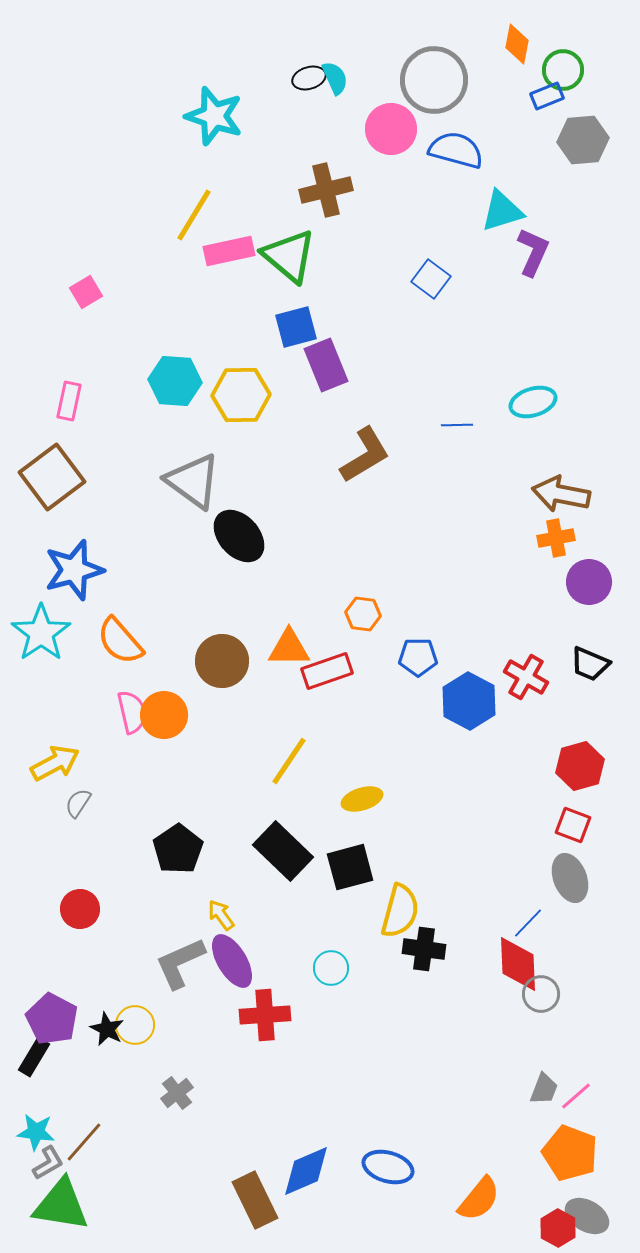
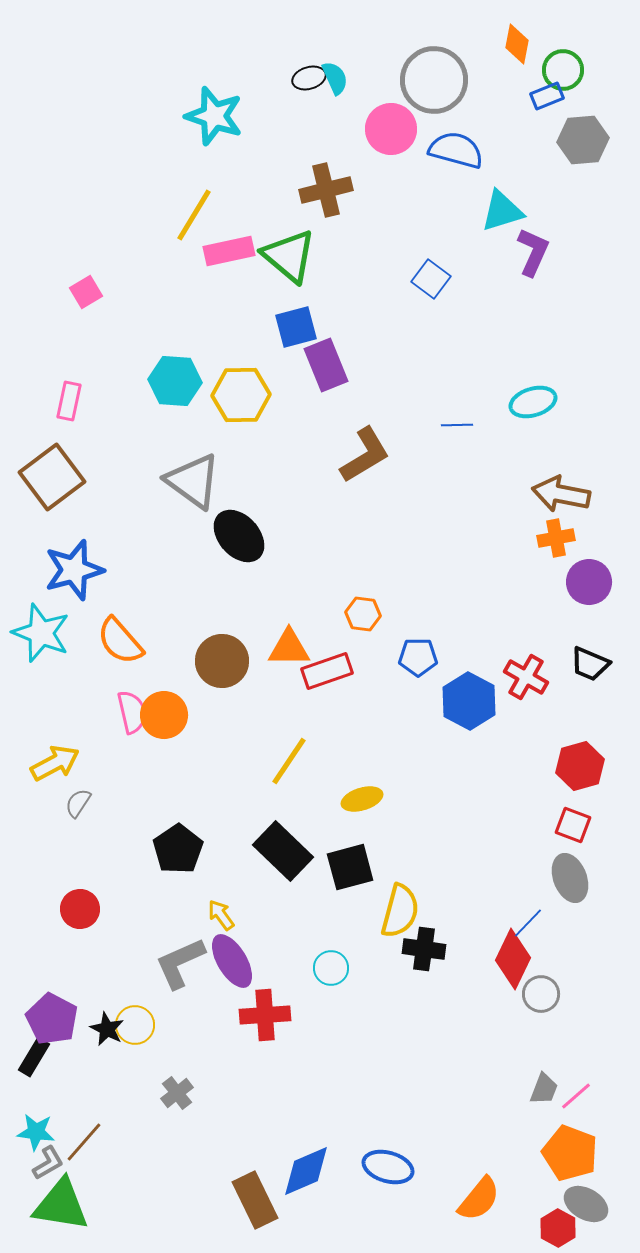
cyan star at (41, 633): rotated 16 degrees counterclockwise
red diamond at (518, 964): moved 5 px left, 5 px up; rotated 28 degrees clockwise
gray ellipse at (587, 1216): moved 1 px left, 12 px up
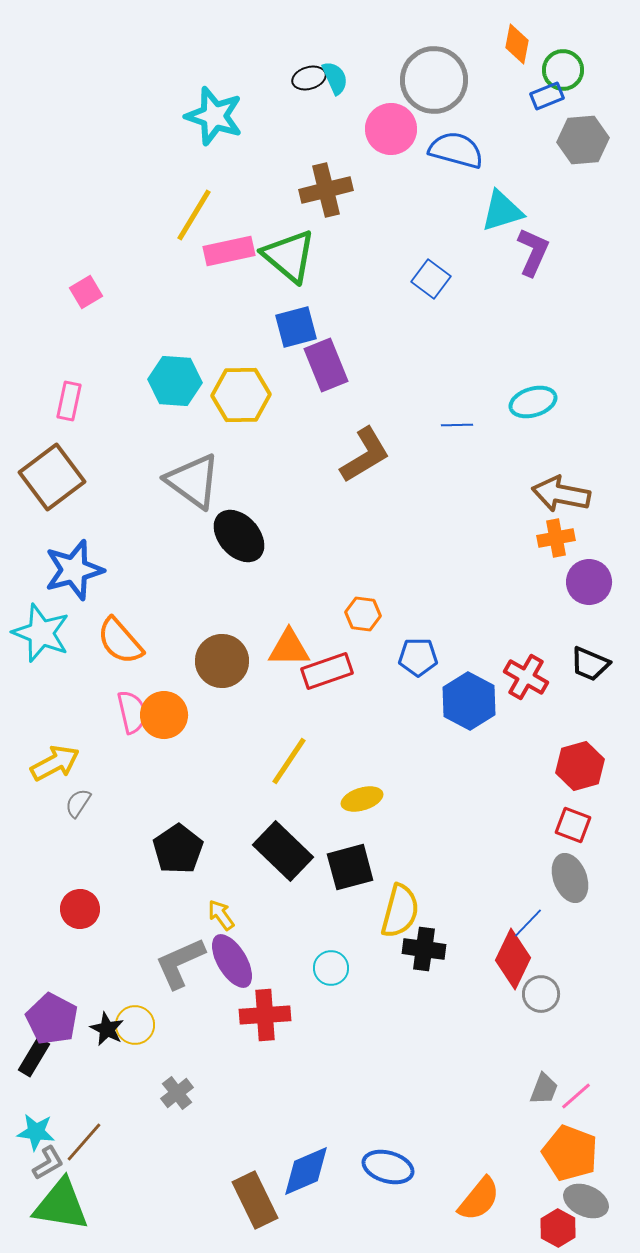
gray ellipse at (586, 1204): moved 3 px up; rotated 6 degrees counterclockwise
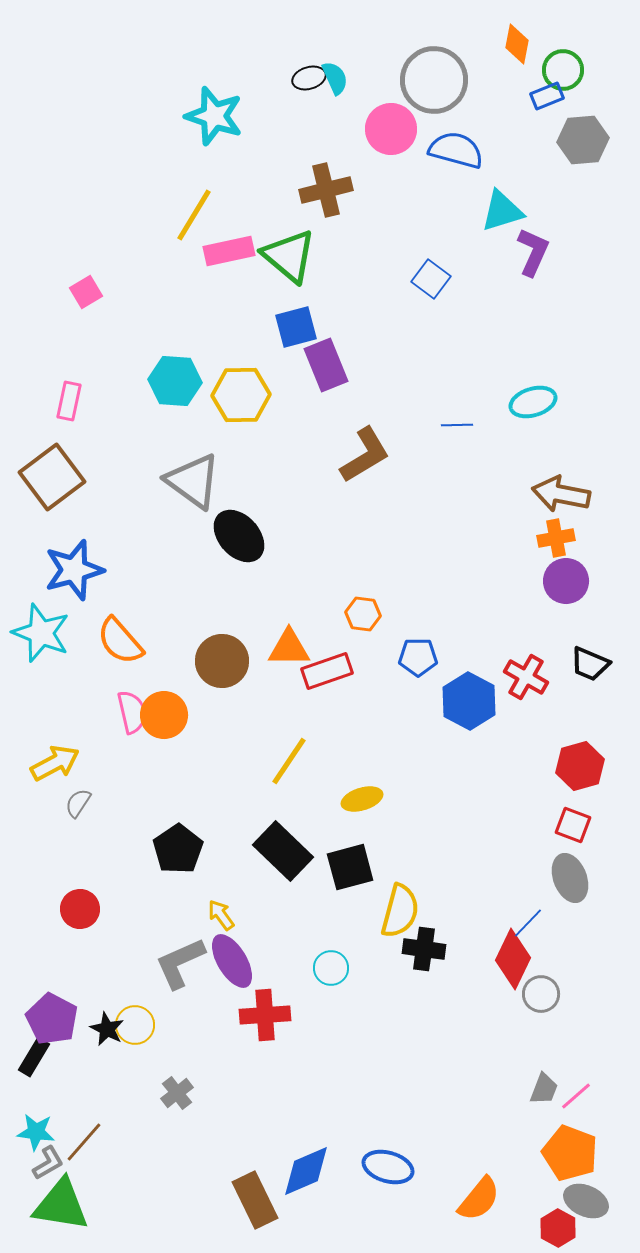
purple circle at (589, 582): moved 23 px left, 1 px up
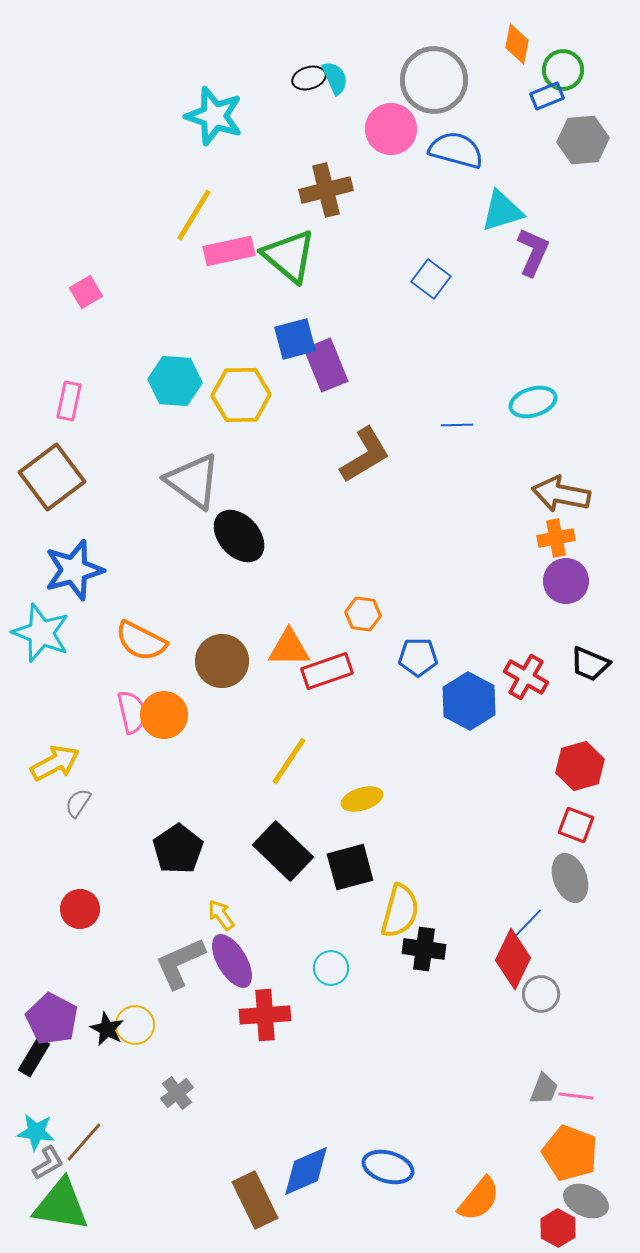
blue square at (296, 327): moved 1 px left, 12 px down
orange semicircle at (120, 641): moved 21 px right; rotated 22 degrees counterclockwise
red square at (573, 825): moved 3 px right
pink line at (576, 1096): rotated 48 degrees clockwise
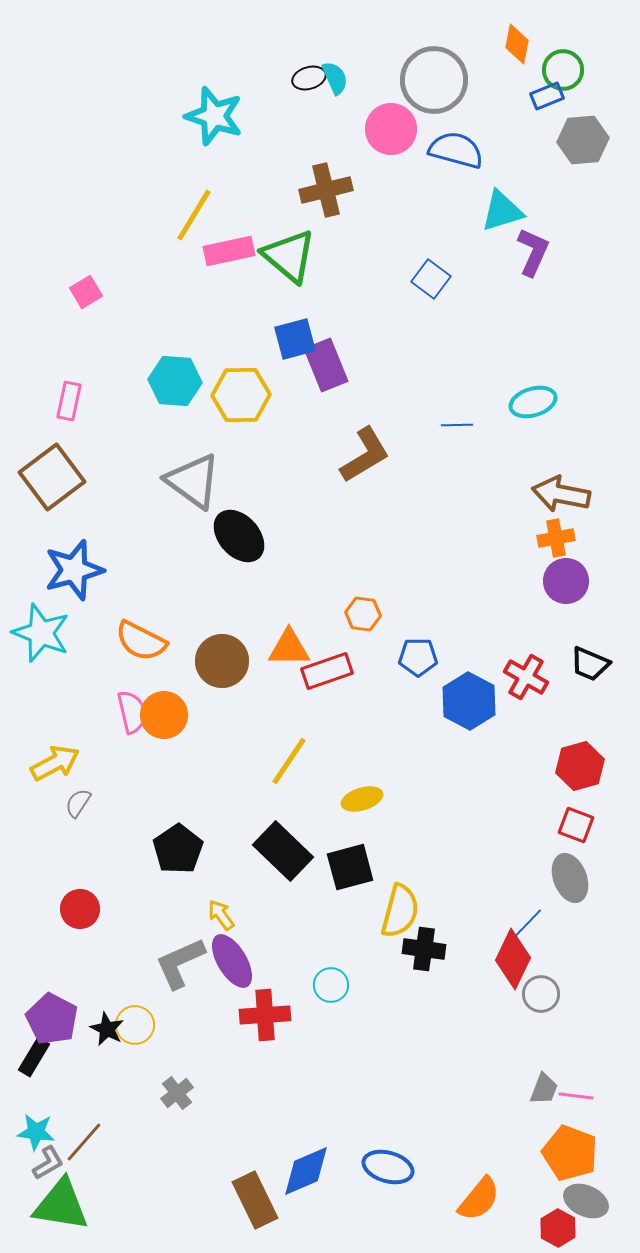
cyan circle at (331, 968): moved 17 px down
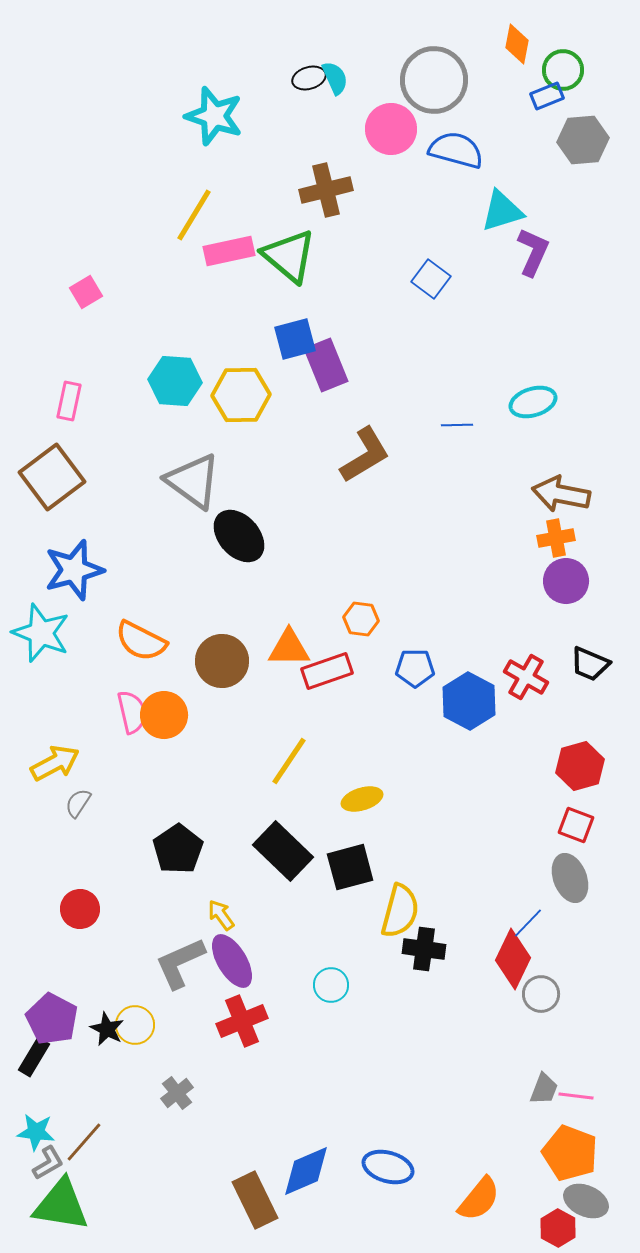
orange hexagon at (363, 614): moved 2 px left, 5 px down
blue pentagon at (418, 657): moved 3 px left, 11 px down
red cross at (265, 1015): moved 23 px left, 6 px down; rotated 18 degrees counterclockwise
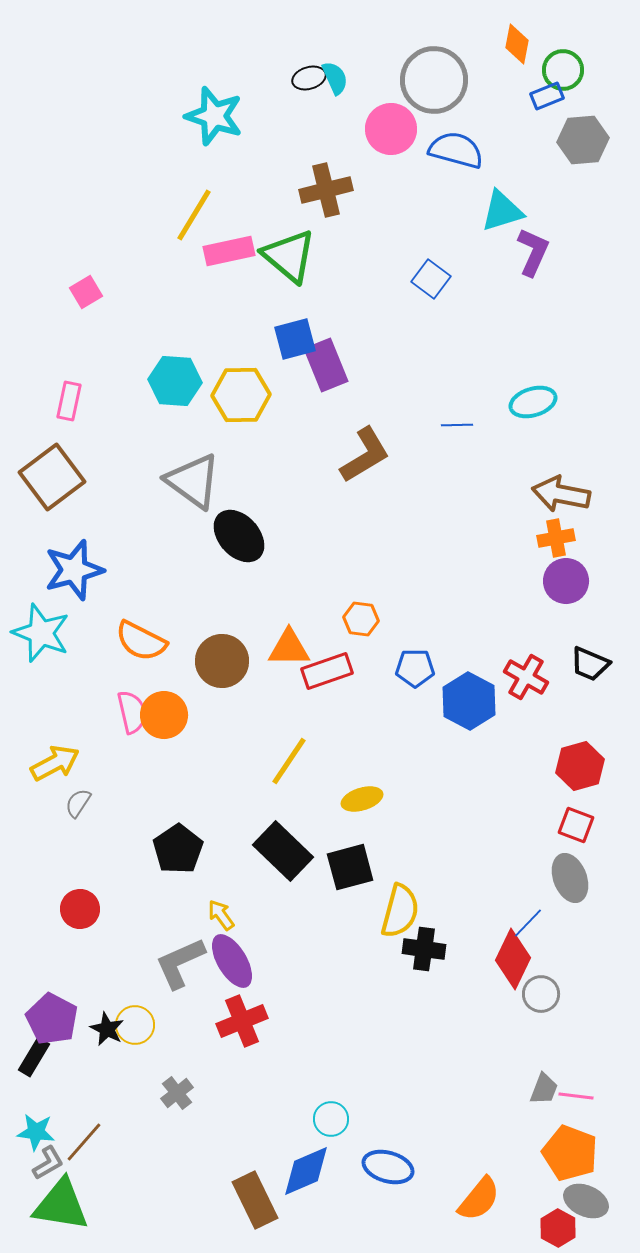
cyan circle at (331, 985): moved 134 px down
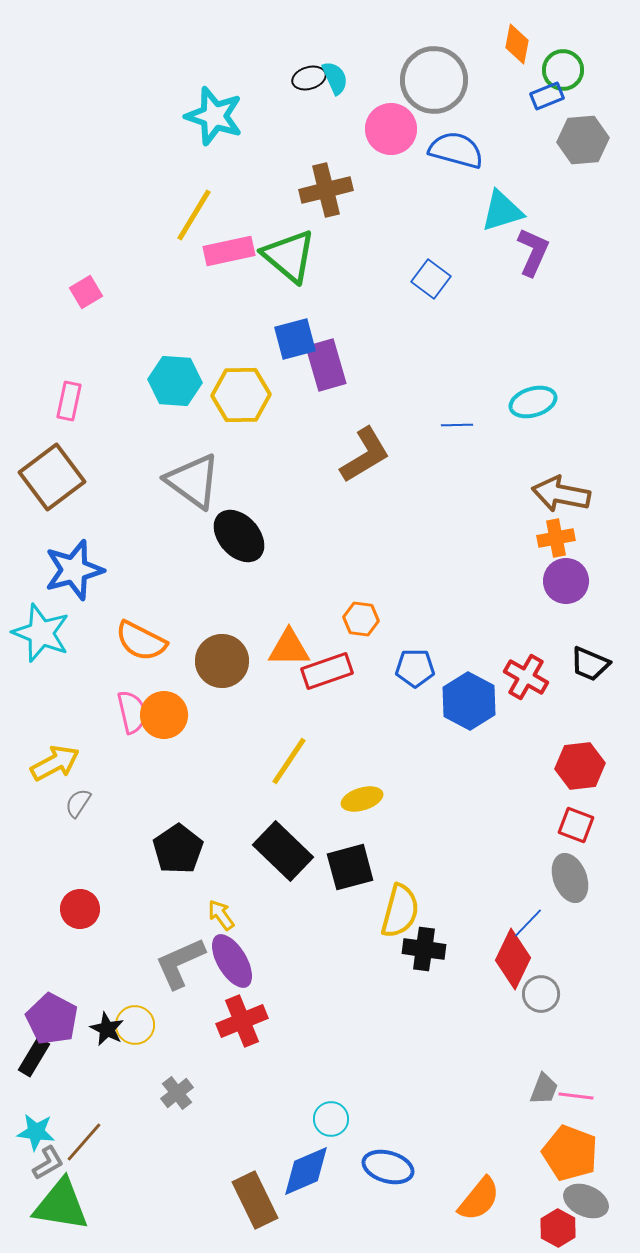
purple rectangle at (326, 365): rotated 6 degrees clockwise
red hexagon at (580, 766): rotated 9 degrees clockwise
